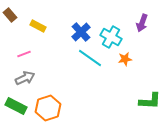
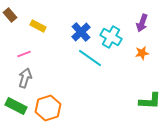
orange star: moved 17 px right, 6 px up
gray arrow: rotated 48 degrees counterclockwise
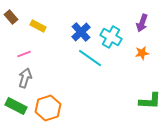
brown rectangle: moved 1 px right, 2 px down
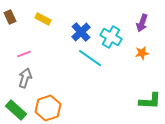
brown rectangle: moved 1 px left; rotated 16 degrees clockwise
yellow rectangle: moved 5 px right, 7 px up
green rectangle: moved 4 px down; rotated 15 degrees clockwise
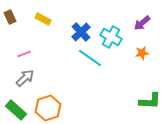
purple arrow: rotated 30 degrees clockwise
gray arrow: rotated 30 degrees clockwise
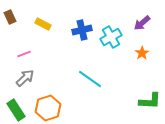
yellow rectangle: moved 5 px down
blue cross: moved 1 px right, 2 px up; rotated 30 degrees clockwise
cyan cross: rotated 30 degrees clockwise
orange star: rotated 24 degrees counterclockwise
cyan line: moved 21 px down
green rectangle: rotated 15 degrees clockwise
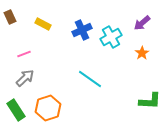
blue cross: rotated 12 degrees counterclockwise
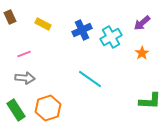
gray arrow: rotated 48 degrees clockwise
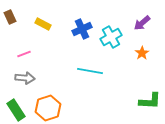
blue cross: moved 1 px up
cyan line: moved 8 px up; rotated 25 degrees counterclockwise
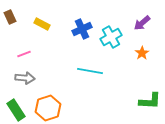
yellow rectangle: moved 1 px left
